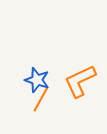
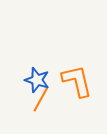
orange L-shape: moved 3 px left; rotated 102 degrees clockwise
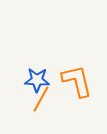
blue star: rotated 15 degrees counterclockwise
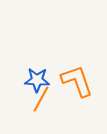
orange L-shape: rotated 6 degrees counterclockwise
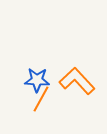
orange L-shape: rotated 24 degrees counterclockwise
